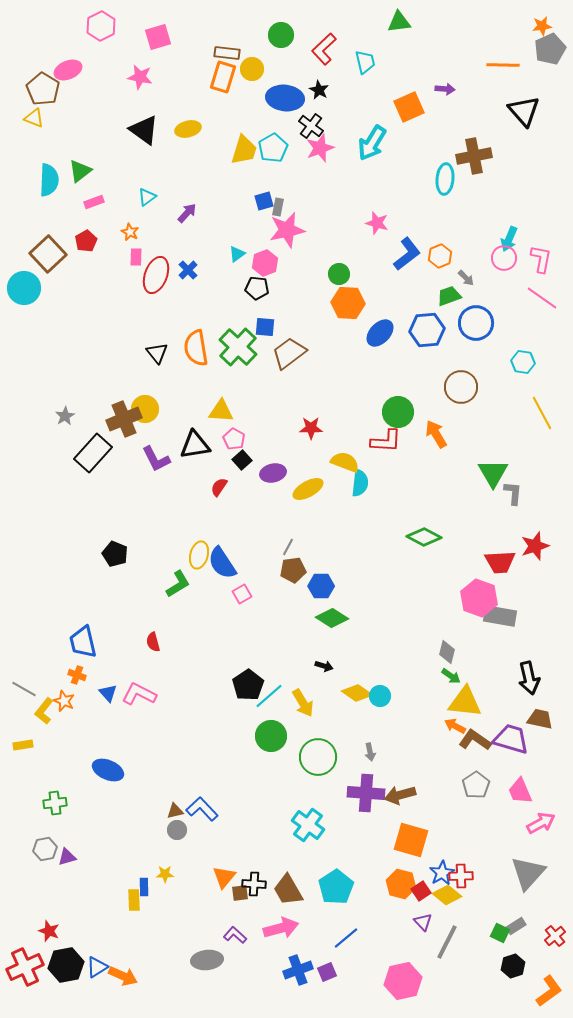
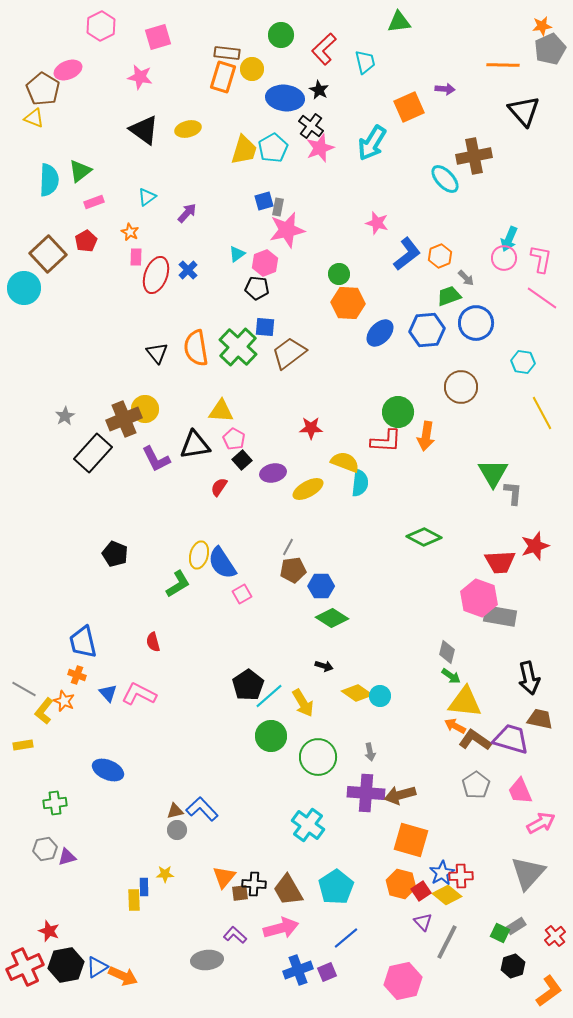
cyan ellipse at (445, 179): rotated 48 degrees counterclockwise
orange arrow at (436, 434): moved 10 px left, 2 px down; rotated 140 degrees counterclockwise
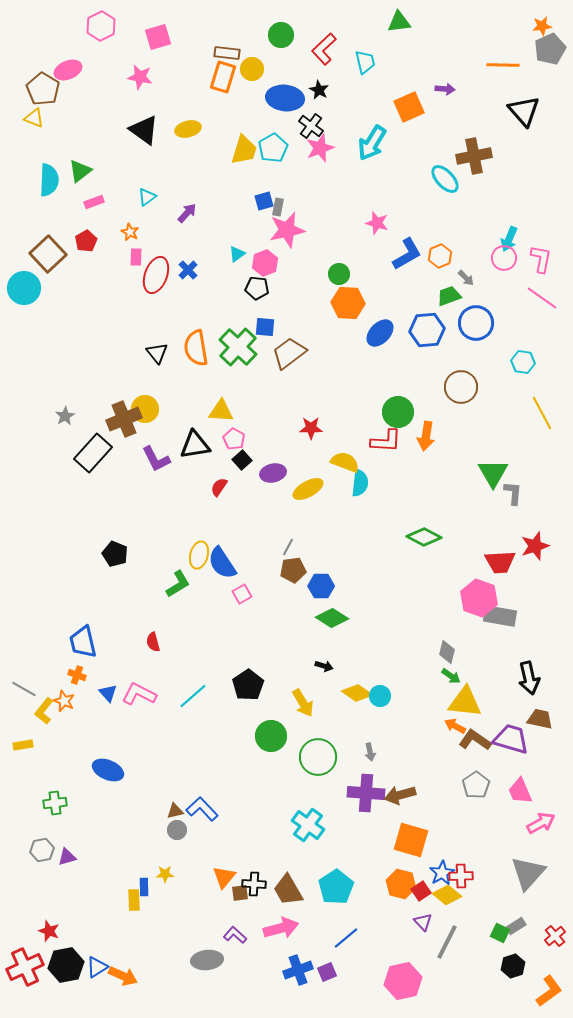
blue L-shape at (407, 254): rotated 8 degrees clockwise
cyan line at (269, 696): moved 76 px left
gray hexagon at (45, 849): moved 3 px left, 1 px down
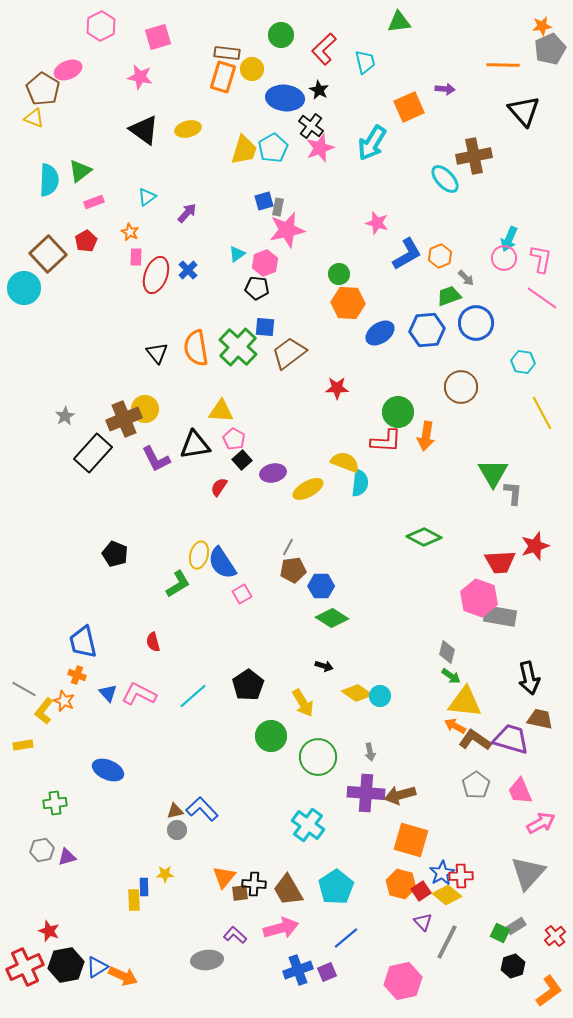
blue ellipse at (380, 333): rotated 12 degrees clockwise
red star at (311, 428): moved 26 px right, 40 px up
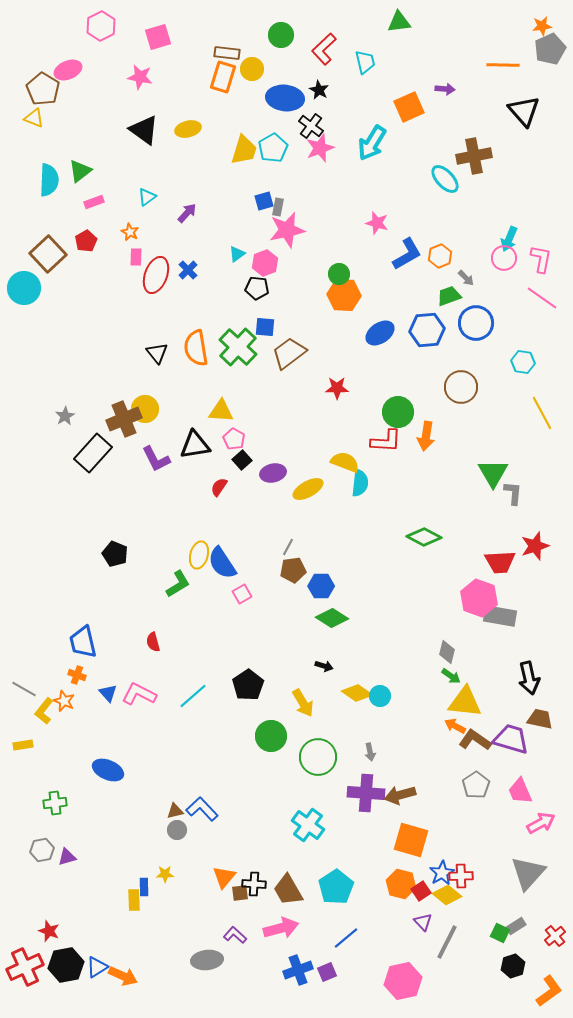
orange hexagon at (348, 303): moved 4 px left, 8 px up
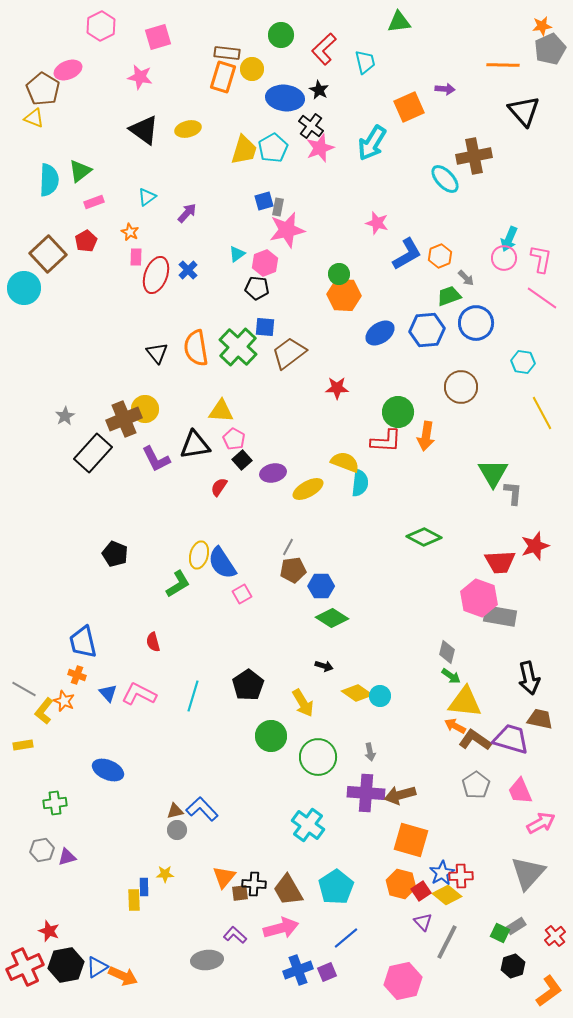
cyan line at (193, 696): rotated 32 degrees counterclockwise
